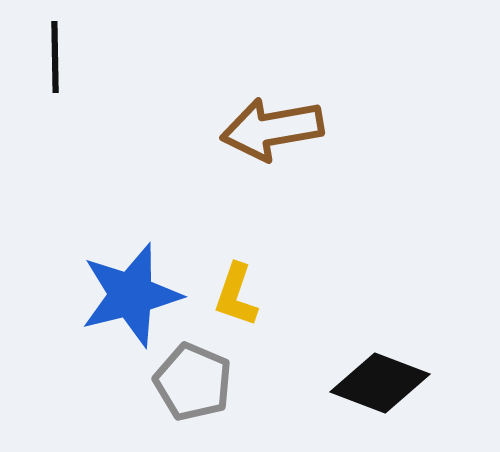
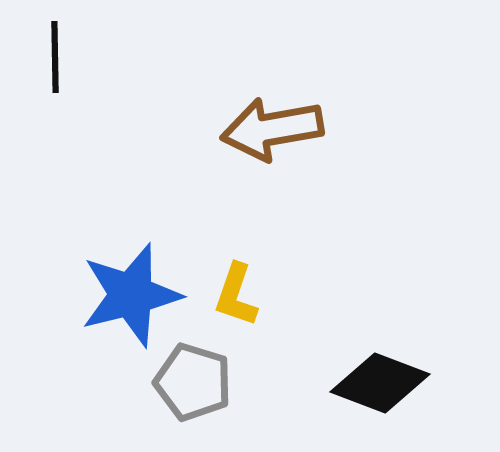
gray pentagon: rotated 6 degrees counterclockwise
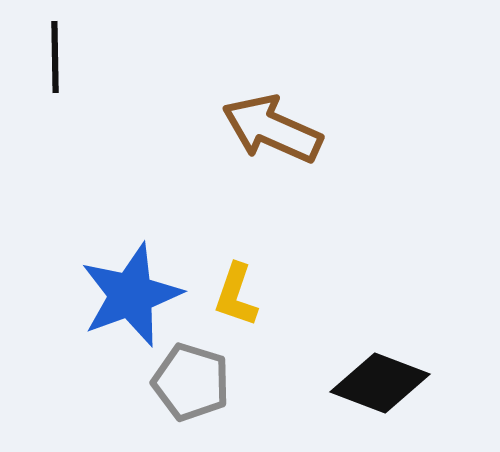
brown arrow: rotated 34 degrees clockwise
blue star: rotated 6 degrees counterclockwise
gray pentagon: moved 2 px left
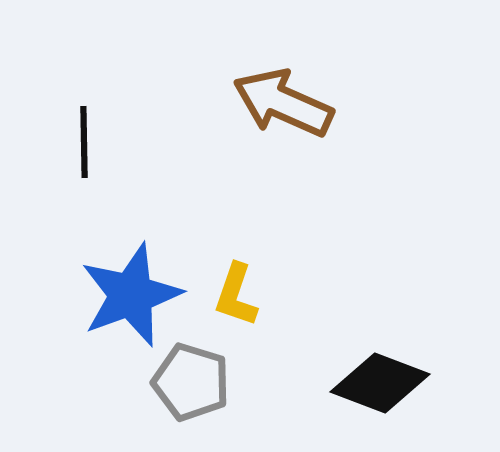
black line: moved 29 px right, 85 px down
brown arrow: moved 11 px right, 26 px up
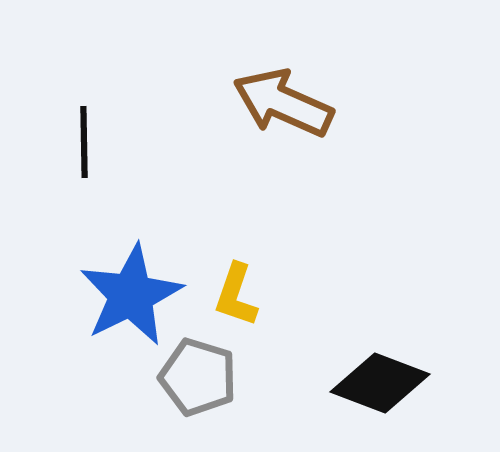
blue star: rotated 6 degrees counterclockwise
gray pentagon: moved 7 px right, 5 px up
